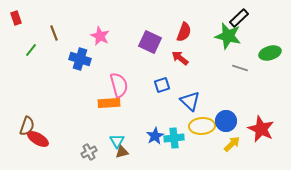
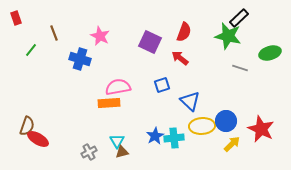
pink semicircle: moved 1 px left, 2 px down; rotated 85 degrees counterclockwise
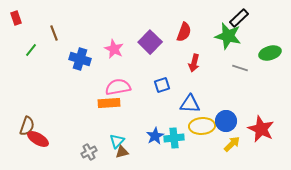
pink star: moved 14 px right, 13 px down
purple square: rotated 20 degrees clockwise
red arrow: moved 14 px right, 5 px down; rotated 114 degrees counterclockwise
blue triangle: moved 3 px down; rotated 40 degrees counterclockwise
cyan triangle: rotated 14 degrees clockwise
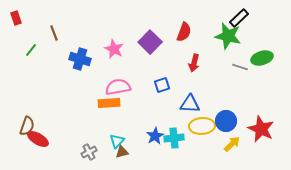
green ellipse: moved 8 px left, 5 px down
gray line: moved 1 px up
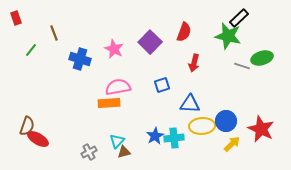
gray line: moved 2 px right, 1 px up
brown triangle: moved 2 px right
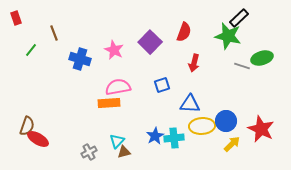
pink star: moved 1 px down
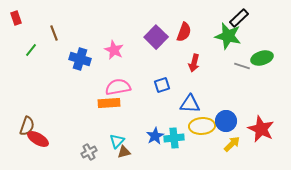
purple square: moved 6 px right, 5 px up
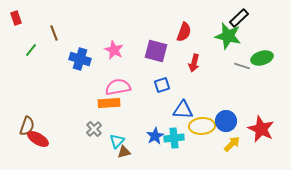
purple square: moved 14 px down; rotated 30 degrees counterclockwise
blue triangle: moved 7 px left, 6 px down
gray cross: moved 5 px right, 23 px up; rotated 14 degrees counterclockwise
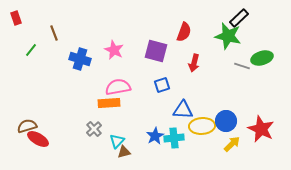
brown semicircle: rotated 126 degrees counterclockwise
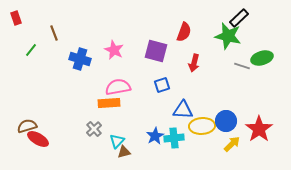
red star: moved 2 px left; rotated 12 degrees clockwise
